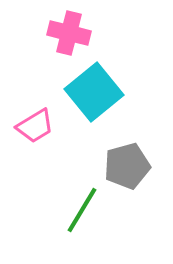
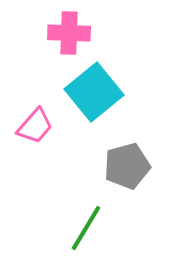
pink cross: rotated 12 degrees counterclockwise
pink trapezoid: rotated 18 degrees counterclockwise
green line: moved 4 px right, 18 px down
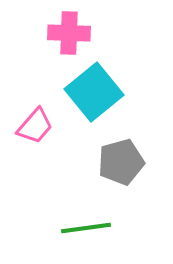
gray pentagon: moved 6 px left, 4 px up
green line: rotated 51 degrees clockwise
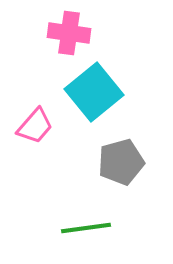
pink cross: rotated 6 degrees clockwise
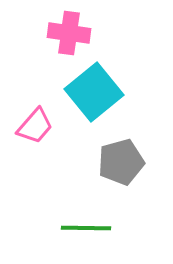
green line: rotated 9 degrees clockwise
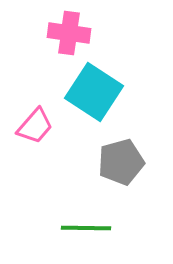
cyan square: rotated 18 degrees counterclockwise
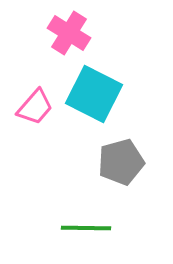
pink cross: rotated 24 degrees clockwise
cyan square: moved 2 px down; rotated 6 degrees counterclockwise
pink trapezoid: moved 19 px up
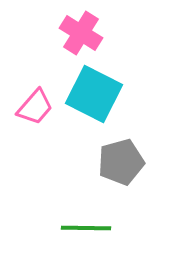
pink cross: moved 12 px right
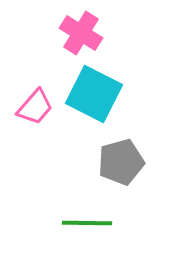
green line: moved 1 px right, 5 px up
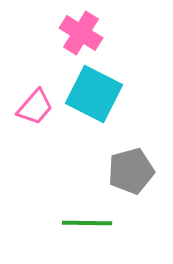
gray pentagon: moved 10 px right, 9 px down
